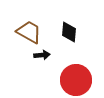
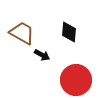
brown trapezoid: moved 7 px left, 1 px down
black arrow: rotated 35 degrees clockwise
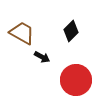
black diamond: moved 2 px right, 1 px up; rotated 40 degrees clockwise
black arrow: moved 2 px down
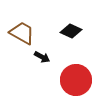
black diamond: rotated 70 degrees clockwise
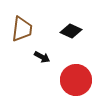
brown trapezoid: moved 4 px up; rotated 68 degrees clockwise
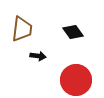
black diamond: moved 2 px right, 1 px down; rotated 30 degrees clockwise
black arrow: moved 4 px left, 1 px up; rotated 21 degrees counterclockwise
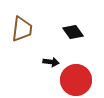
black arrow: moved 13 px right, 6 px down
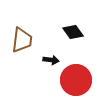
brown trapezoid: moved 11 px down
black arrow: moved 2 px up
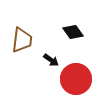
black arrow: rotated 28 degrees clockwise
red circle: moved 1 px up
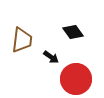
black arrow: moved 3 px up
